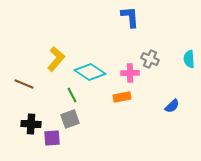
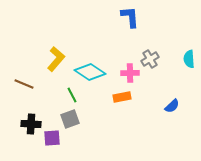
gray cross: rotated 36 degrees clockwise
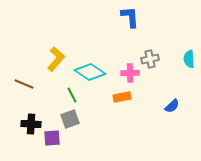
gray cross: rotated 18 degrees clockwise
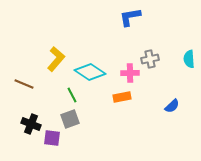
blue L-shape: rotated 95 degrees counterclockwise
black cross: rotated 18 degrees clockwise
purple square: rotated 12 degrees clockwise
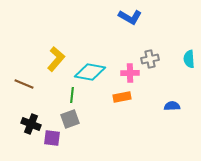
blue L-shape: rotated 140 degrees counterclockwise
cyan diamond: rotated 24 degrees counterclockwise
green line: rotated 35 degrees clockwise
blue semicircle: rotated 140 degrees counterclockwise
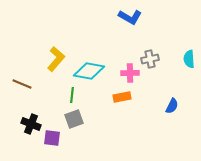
cyan diamond: moved 1 px left, 1 px up
brown line: moved 2 px left
blue semicircle: rotated 119 degrees clockwise
gray square: moved 4 px right
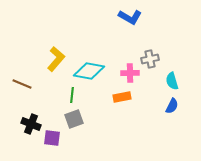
cyan semicircle: moved 17 px left, 22 px down; rotated 12 degrees counterclockwise
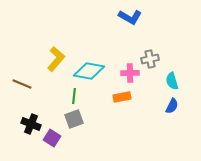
green line: moved 2 px right, 1 px down
purple square: rotated 24 degrees clockwise
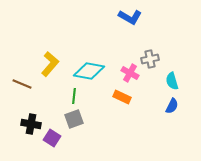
yellow L-shape: moved 6 px left, 5 px down
pink cross: rotated 30 degrees clockwise
orange rectangle: rotated 36 degrees clockwise
black cross: rotated 12 degrees counterclockwise
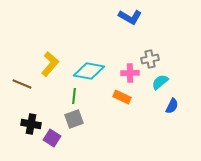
pink cross: rotated 30 degrees counterclockwise
cyan semicircle: moved 12 px left, 1 px down; rotated 66 degrees clockwise
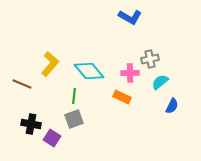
cyan diamond: rotated 40 degrees clockwise
